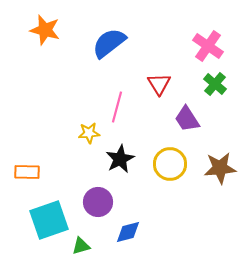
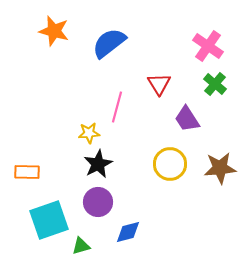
orange star: moved 9 px right, 1 px down
black star: moved 22 px left, 5 px down
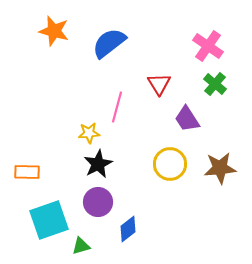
blue diamond: moved 3 px up; rotated 24 degrees counterclockwise
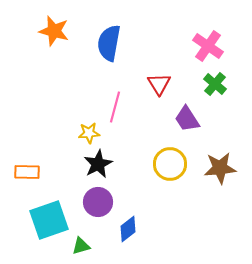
blue semicircle: rotated 42 degrees counterclockwise
pink line: moved 2 px left
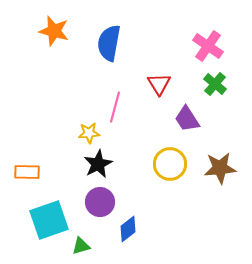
purple circle: moved 2 px right
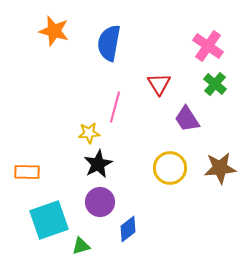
yellow circle: moved 4 px down
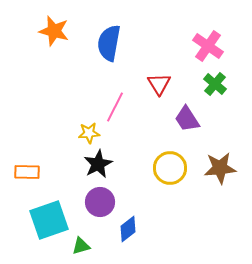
pink line: rotated 12 degrees clockwise
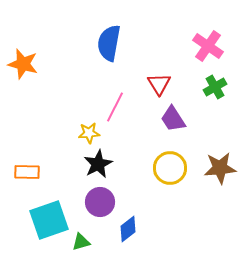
orange star: moved 31 px left, 33 px down
green cross: moved 3 px down; rotated 20 degrees clockwise
purple trapezoid: moved 14 px left
green triangle: moved 4 px up
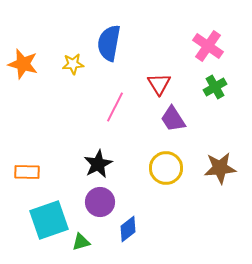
yellow star: moved 16 px left, 69 px up
yellow circle: moved 4 px left
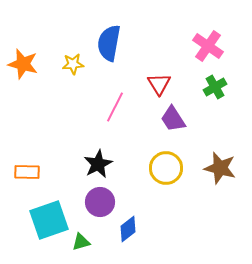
brown star: rotated 20 degrees clockwise
